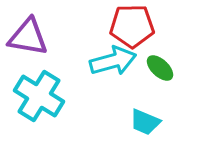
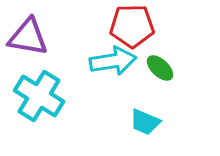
cyan arrow: rotated 6 degrees clockwise
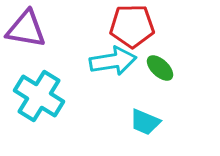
purple triangle: moved 2 px left, 8 px up
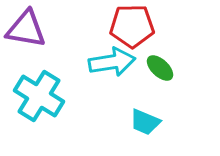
cyan arrow: moved 1 px left, 1 px down
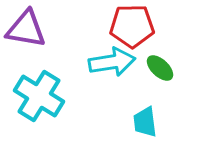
cyan trapezoid: rotated 60 degrees clockwise
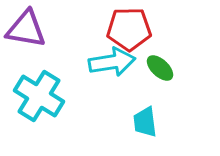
red pentagon: moved 3 px left, 3 px down
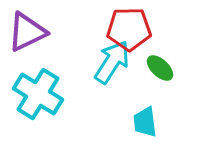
purple triangle: moved 1 px right, 3 px down; rotated 36 degrees counterclockwise
cyan arrow: rotated 48 degrees counterclockwise
cyan cross: moved 1 px left, 2 px up
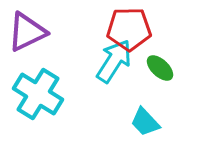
cyan arrow: moved 2 px right, 1 px up
cyan trapezoid: rotated 36 degrees counterclockwise
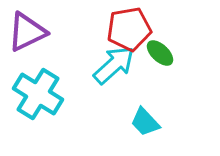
red pentagon: rotated 9 degrees counterclockwise
cyan arrow: moved 4 px down; rotated 15 degrees clockwise
green ellipse: moved 15 px up
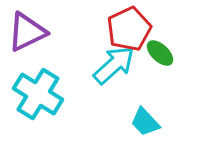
red pentagon: rotated 15 degrees counterclockwise
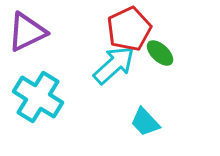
cyan cross: moved 3 px down
